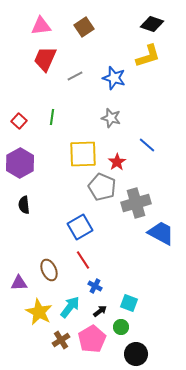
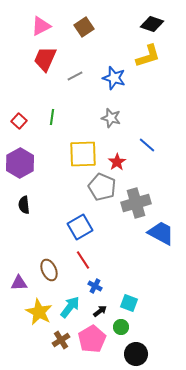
pink triangle: rotated 20 degrees counterclockwise
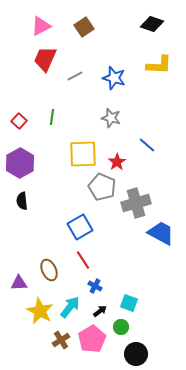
yellow L-shape: moved 11 px right, 9 px down; rotated 20 degrees clockwise
black semicircle: moved 2 px left, 4 px up
yellow star: moved 1 px right, 1 px up
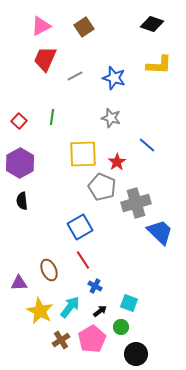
blue trapezoid: moved 1 px left, 1 px up; rotated 16 degrees clockwise
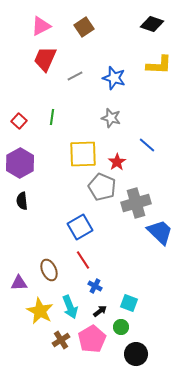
cyan arrow: rotated 120 degrees clockwise
